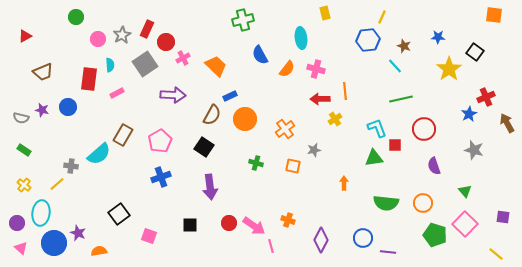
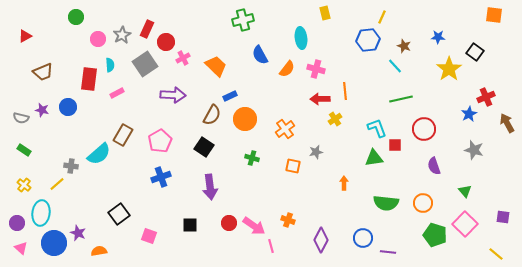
gray star at (314, 150): moved 2 px right, 2 px down
green cross at (256, 163): moved 4 px left, 5 px up
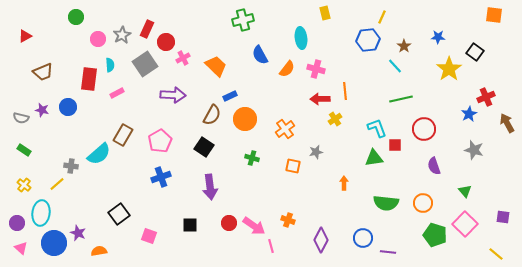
brown star at (404, 46): rotated 16 degrees clockwise
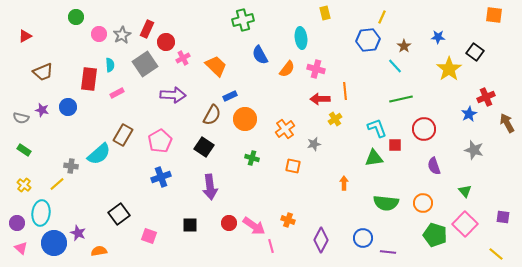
pink circle at (98, 39): moved 1 px right, 5 px up
gray star at (316, 152): moved 2 px left, 8 px up
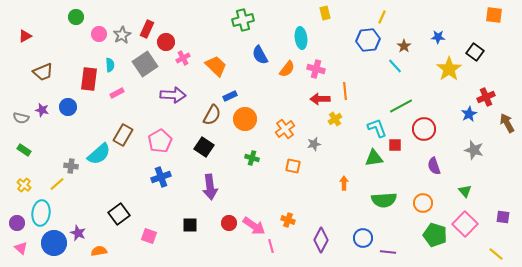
green line at (401, 99): moved 7 px down; rotated 15 degrees counterclockwise
green semicircle at (386, 203): moved 2 px left, 3 px up; rotated 10 degrees counterclockwise
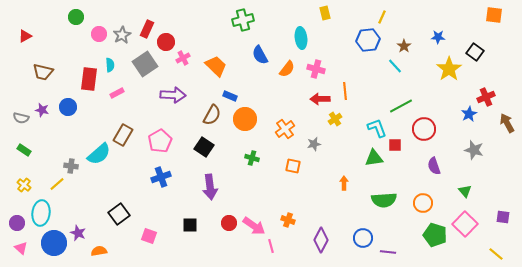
brown trapezoid at (43, 72): rotated 35 degrees clockwise
blue rectangle at (230, 96): rotated 48 degrees clockwise
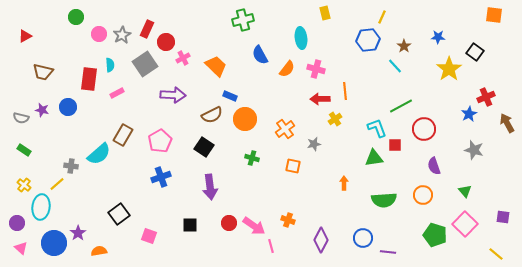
brown semicircle at (212, 115): rotated 35 degrees clockwise
orange circle at (423, 203): moved 8 px up
cyan ellipse at (41, 213): moved 6 px up
purple star at (78, 233): rotated 14 degrees clockwise
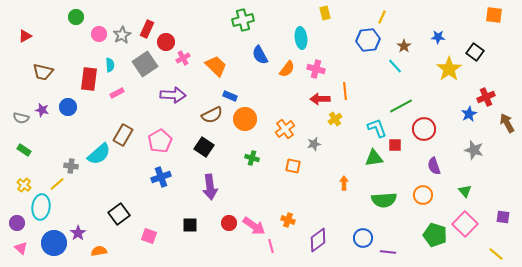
purple diamond at (321, 240): moved 3 px left; rotated 25 degrees clockwise
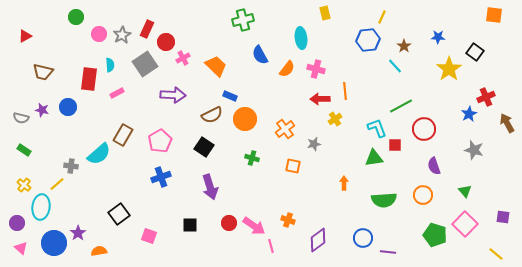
purple arrow at (210, 187): rotated 10 degrees counterclockwise
